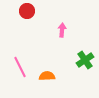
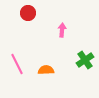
red circle: moved 1 px right, 2 px down
pink line: moved 3 px left, 3 px up
orange semicircle: moved 1 px left, 6 px up
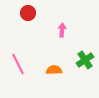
pink line: moved 1 px right
orange semicircle: moved 8 px right
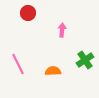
orange semicircle: moved 1 px left, 1 px down
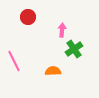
red circle: moved 4 px down
green cross: moved 11 px left, 11 px up
pink line: moved 4 px left, 3 px up
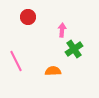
pink line: moved 2 px right
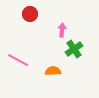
red circle: moved 2 px right, 3 px up
pink line: moved 2 px right, 1 px up; rotated 35 degrees counterclockwise
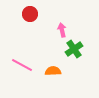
pink arrow: rotated 16 degrees counterclockwise
pink line: moved 4 px right, 5 px down
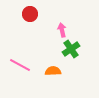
green cross: moved 3 px left
pink line: moved 2 px left
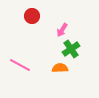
red circle: moved 2 px right, 2 px down
pink arrow: rotated 136 degrees counterclockwise
orange semicircle: moved 7 px right, 3 px up
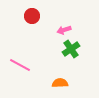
pink arrow: moved 2 px right; rotated 40 degrees clockwise
orange semicircle: moved 15 px down
